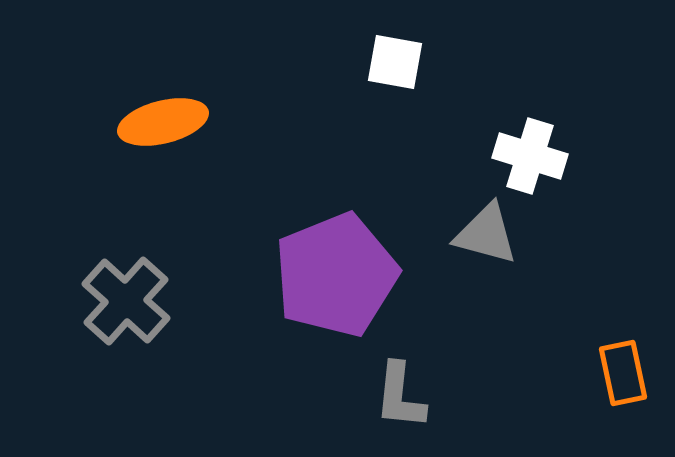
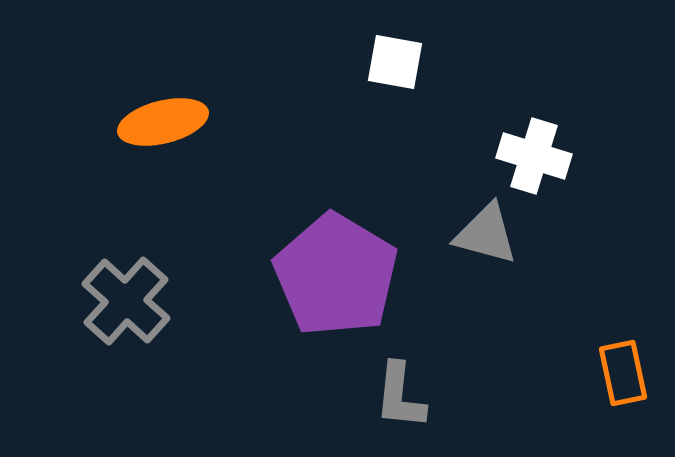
white cross: moved 4 px right
purple pentagon: rotated 19 degrees counterclockwise
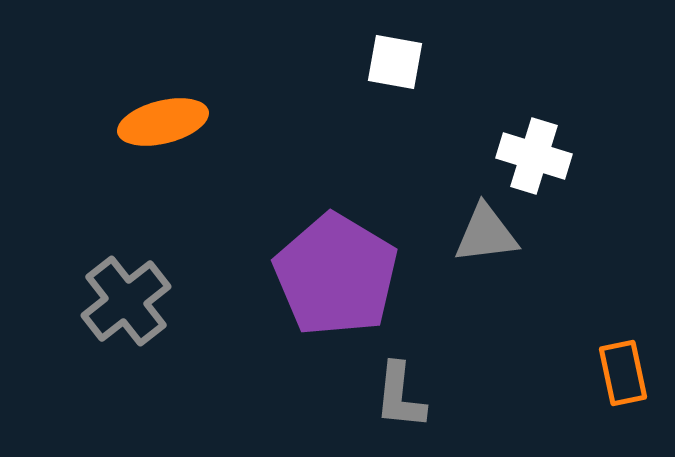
gray triangle: rotated 22 degrees counterclockwise
gray cross: rotated 10 degrees clockwise
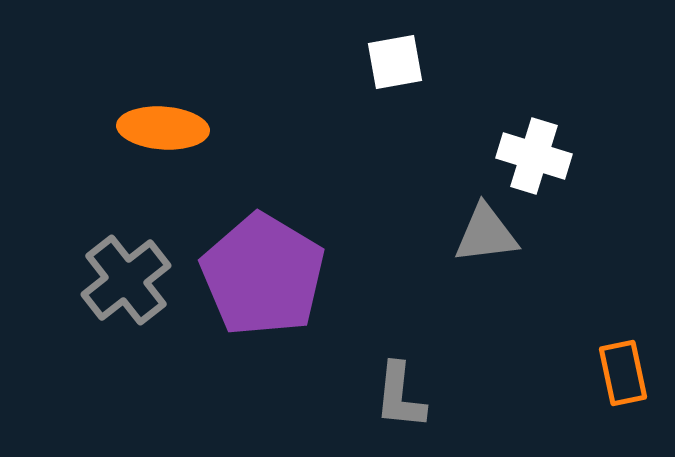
white square: rotated 20 degrees counterclockwise
orange ellipse: moved 6 px down; rotated 18 degrees clockwise
purple pentagon: moved 73 px left
gray cross: moved 21 px up
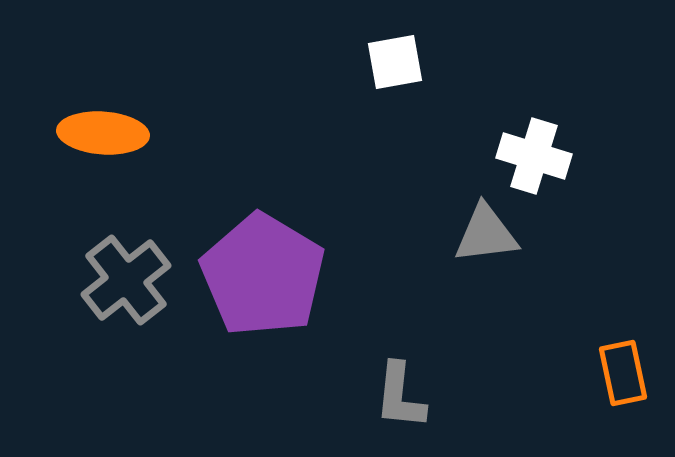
orange ellipse: moved 60 px left, 5 px down
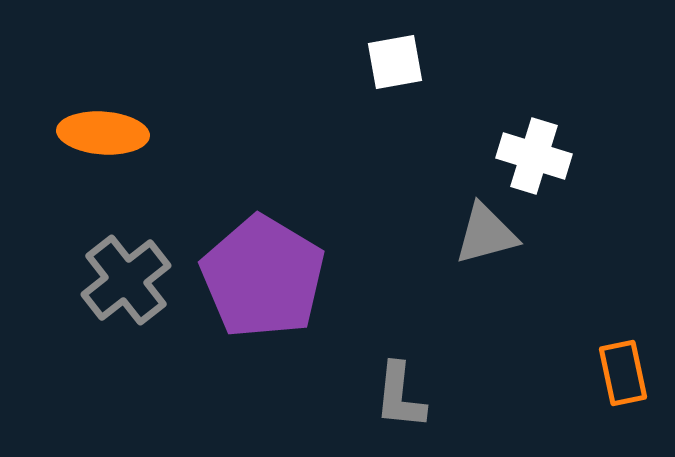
gray triangle: rotated 8 degrees counterclockwise
purple pentagon: moved 2 px down
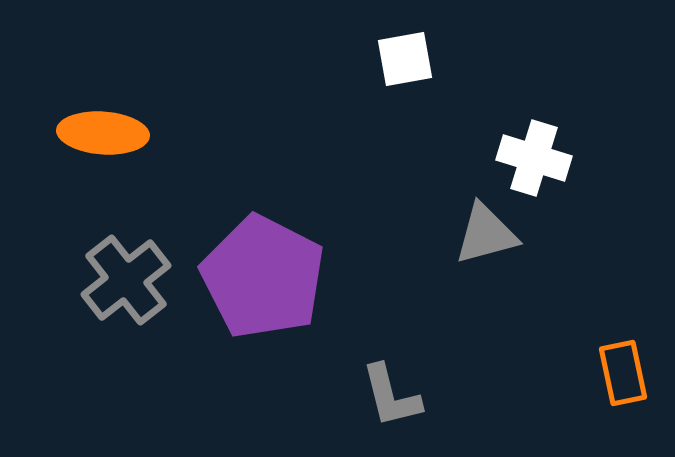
white square: moved 10 px right, 3 px up
white cross: moved 2 px down
purple pentagon: rotated 4 degrees counterclockwise
gray L-shape: moved 9 px left; rotated 20 degrees counterclockwise
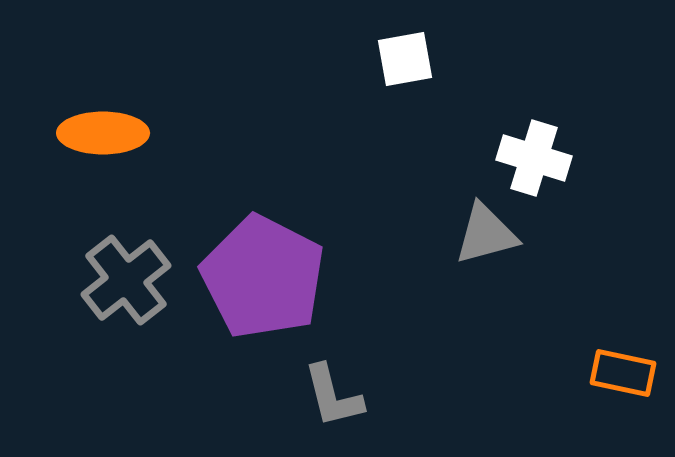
orange ellipse: rotated 4 degrees counterclockwise
orange rectangle: rotated 66 degrees counterclockwise
gray L-shape: moved 58 px left
